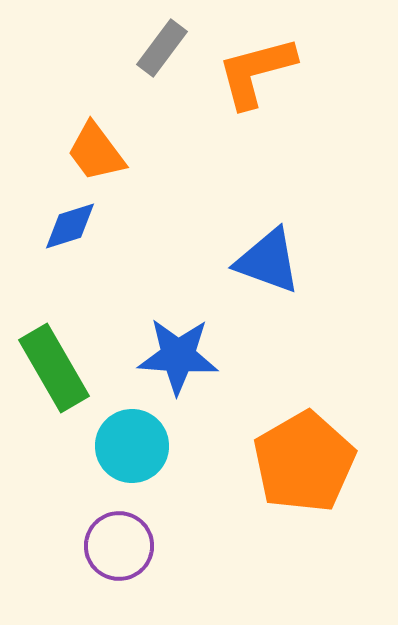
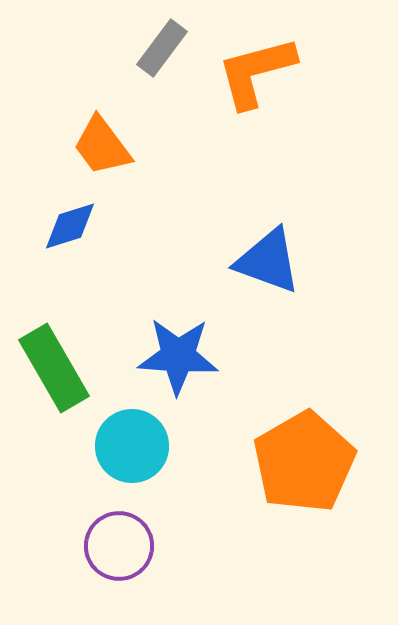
orange trapezoid: moved 6 px right, 6 px up
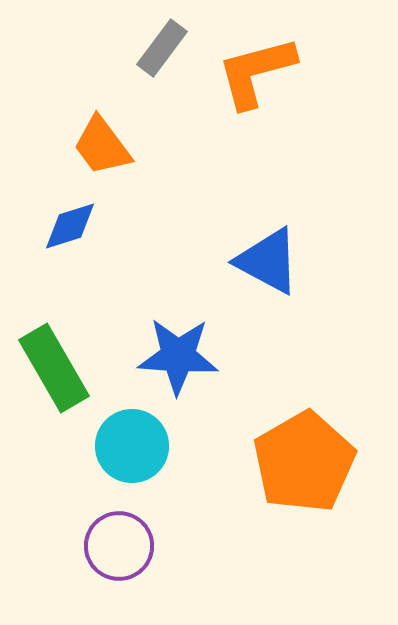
blue triangle: rotated 8 degrees clockwise
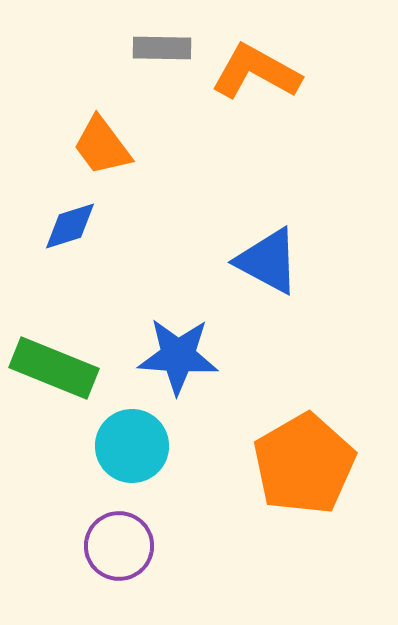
gray rectangle: rotated 54 degrees clockwise
orange L-shape: rotated 44 degrees clockwise
green rectangle: rotated 38 degrees counterclockwise
orange pentagon: moved 2 px down
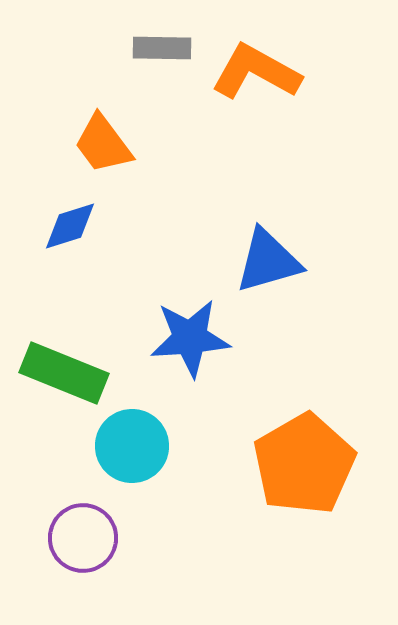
orange trapezoid: moved 1 px right, 2 px up
blue triangle: rotated 44 degrees counterclockwise
blue star: moved 12 px right, 18 px up; rotated 8 degrees counterclockwise
green rectangle: moved 10 px right, 5 px down
purple circle: moved 36 px left, 8 px up
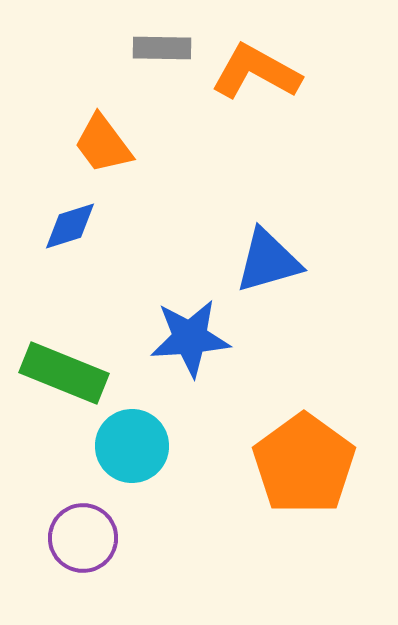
orange pentagon: rotated 6 degrees counterclockwise
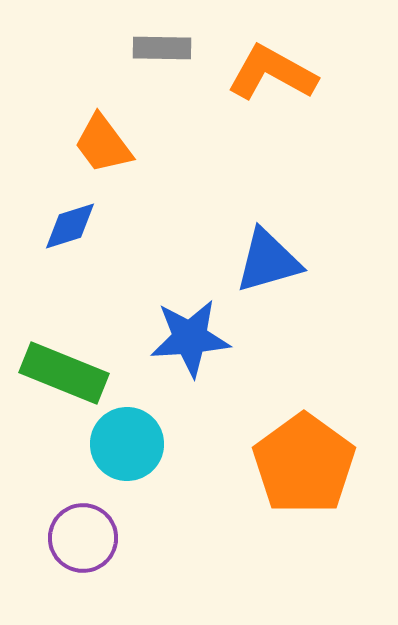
orange L-shape: moved 16 px right, 1 px down
cyan circle: moved 5 px left, 2 px up
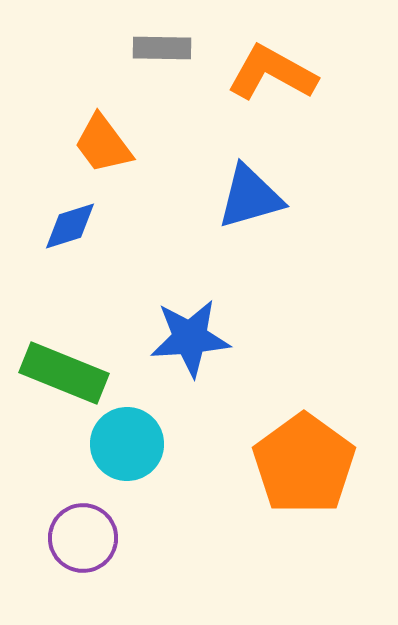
blue triangle: moved 18 px left, 64 px up
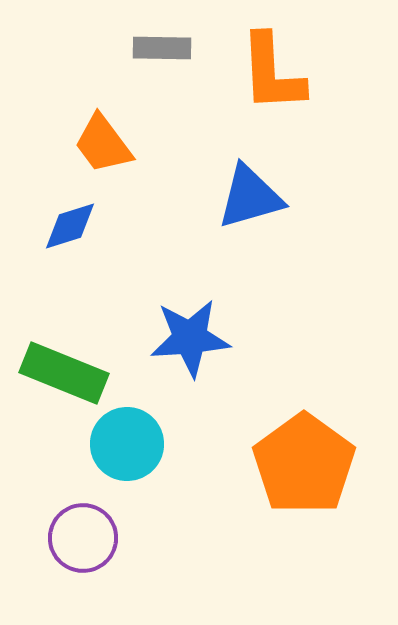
orange L-shape: rotated 122 degrees counterclockwise
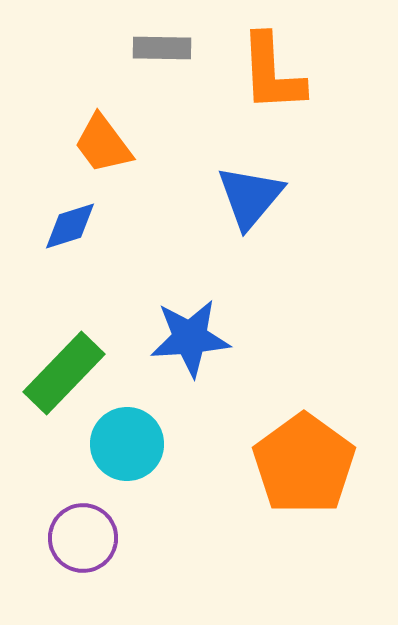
blue triangle: rotated 34 degrees counterclockwise
green rectangle: rotated 68 degrees counterclockwise
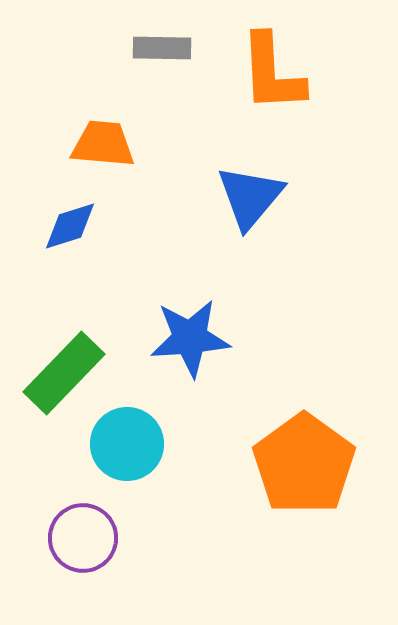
orange trapezoid: rotated 132 degrees clockwise
